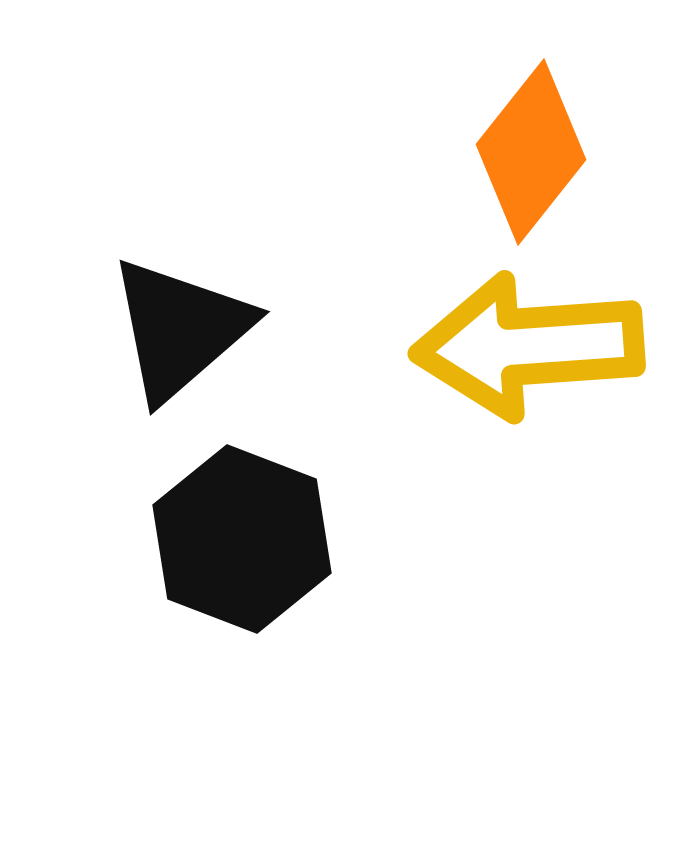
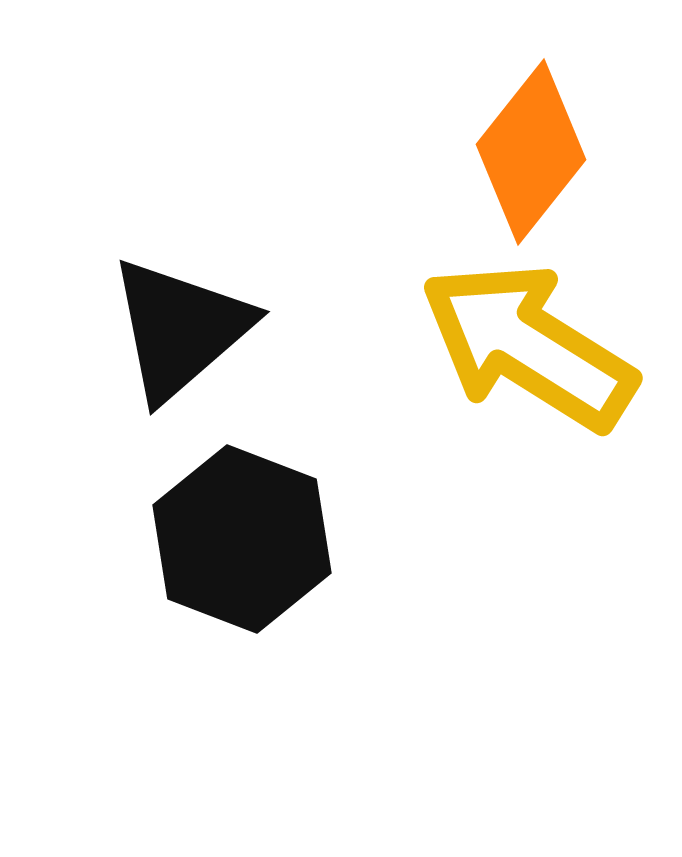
yellow arrow: rotated 36 degrees clockwise
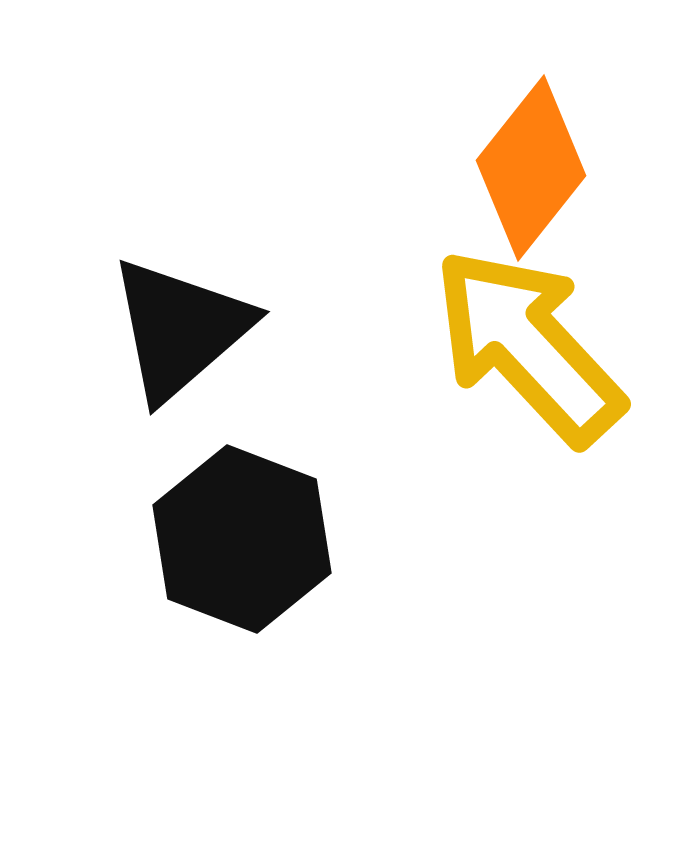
orange diamond: moved 16 px down
yellow arrow: rotated 15 degrees clockwise
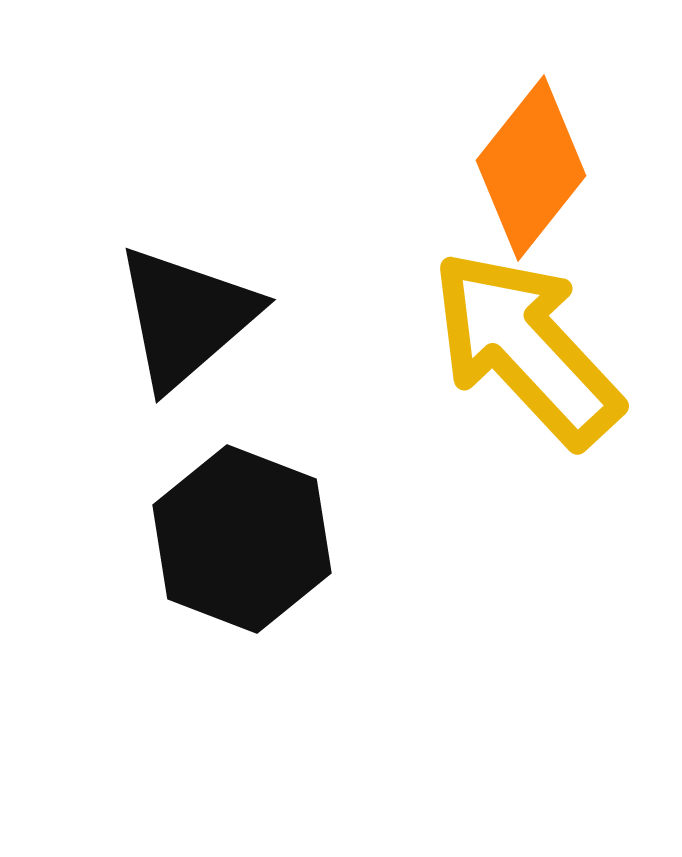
black triangle: moved 6 px right, 12 px up
yellow arrow: moved 2 px left, 2 px down
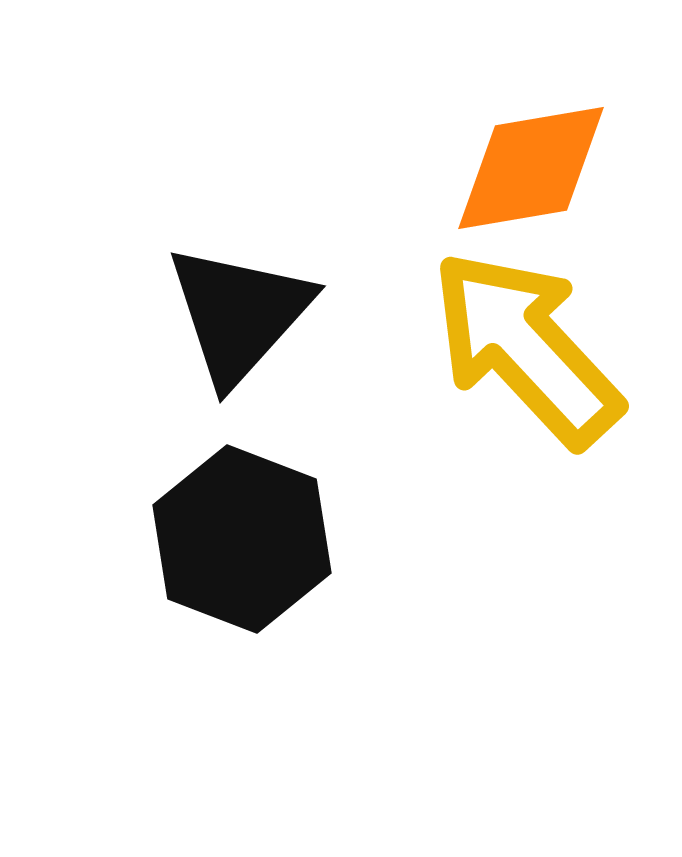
orange diamond: rotated 42 degrees clockwise
black triangle: moved 53 px right, 3 px up; rotated 7 degrees counterclockwise
